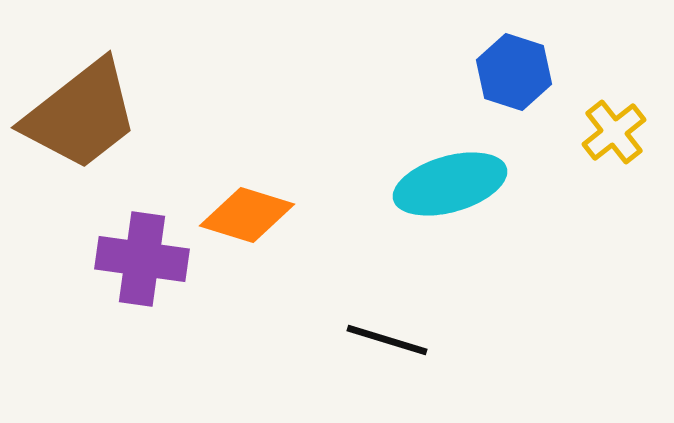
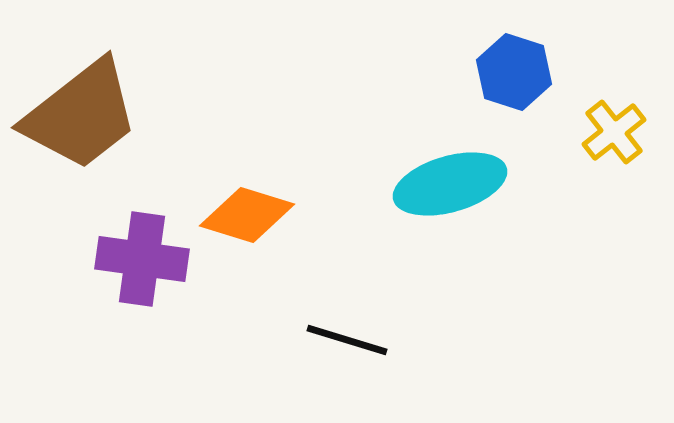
black line: moved 40 px left
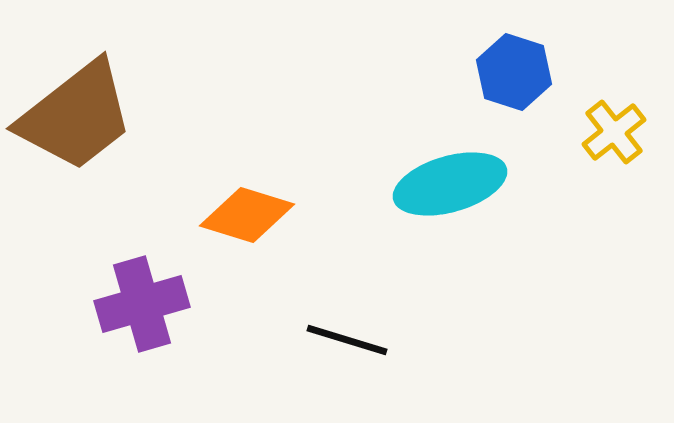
brown trapezoid: moved 5 px left, 1 px down
purple cross: moved 45 px down; rotated 24 degrees counterclockwise
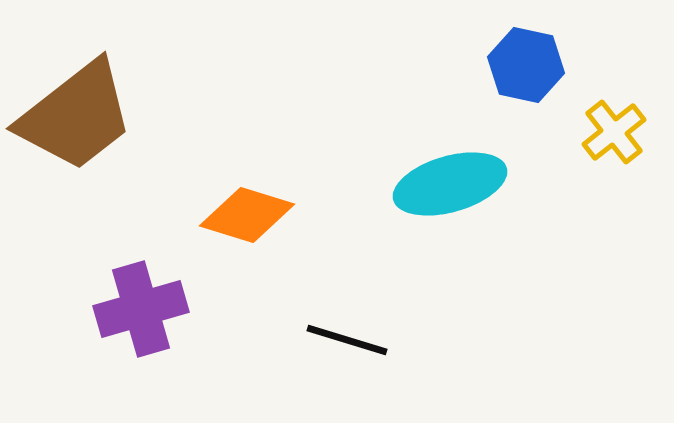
blue hexagon: moved 12 px right, 7 px up; rotated 6 degrees counterclockwise
purple cross: moved 1 px left, 5 px down
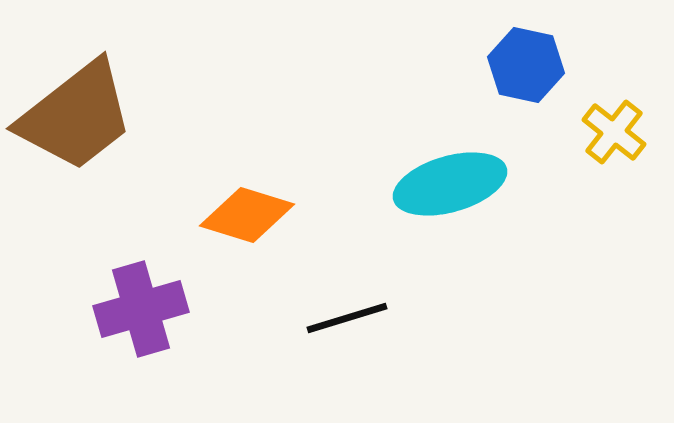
yellow cross: rotated 14 degrees counterclockwise
black line: moved 22 px up; rotated 34 degrees counterclockwise
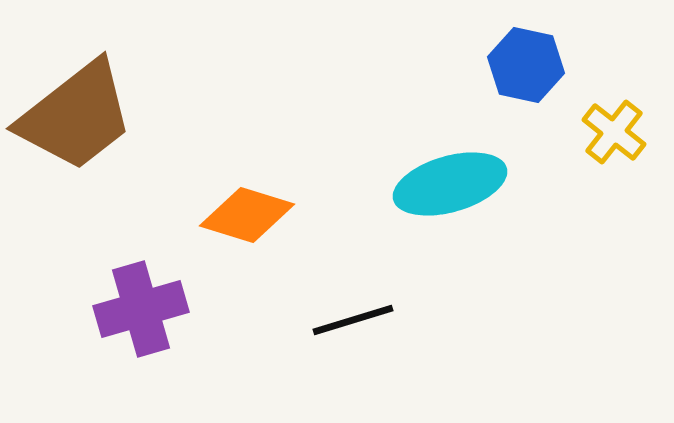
black line: moved 6 px right, 2 px down
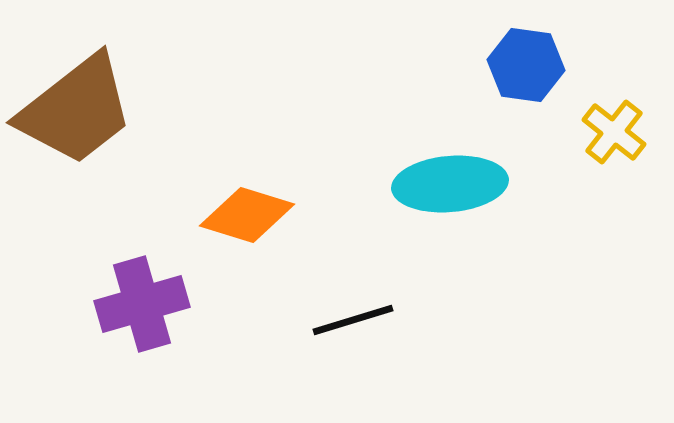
blue hexagon: rotated 4 degrees counterclockwise
brown trapezoid: moved 6 px up
cyan ellipse: rotated 11 degrees clockwise
purple cross: moved 1 px right, 5 px up
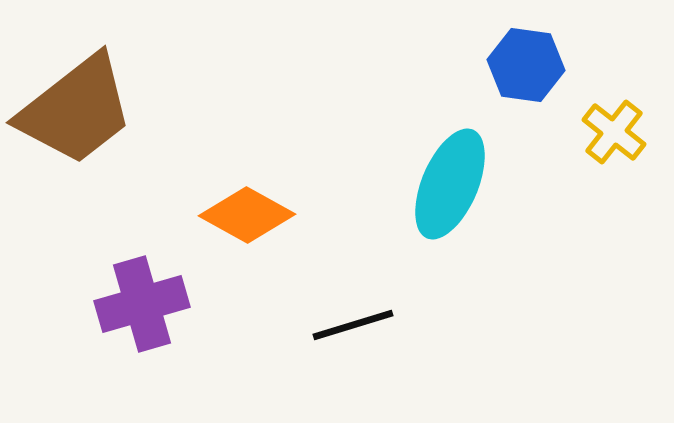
cyan ellipse: rotated 62 degrees counterclockwise
orange diamond: rotated 12 degrees clockwise
black line: moved 5 px down
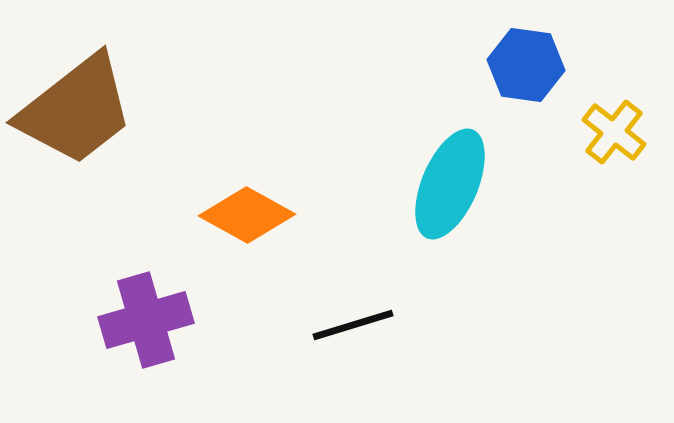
purple cross: moved 4 px right, 16 px down
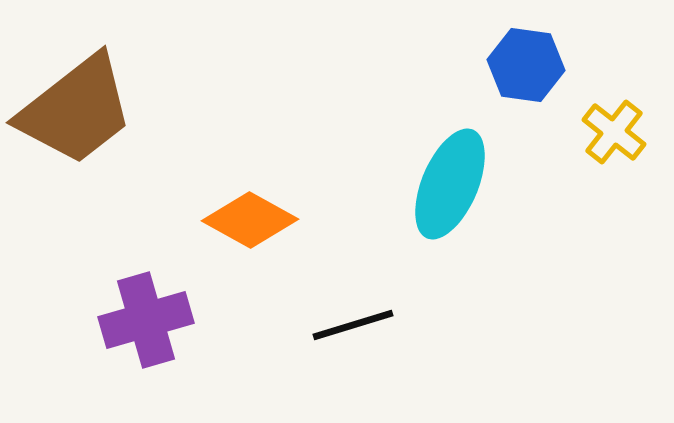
orange diamond: moved 3 px right, 5 px down
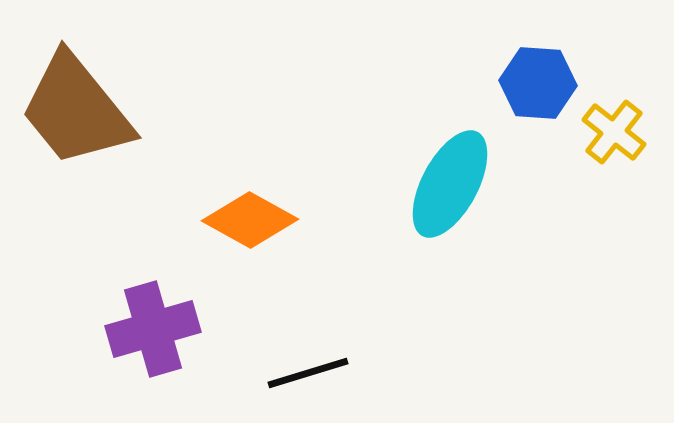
blue hexagon: moved 12 px right, 18 px down; rotated 4 degrees counterclockwise
brown trapezoid: rotated 89 degrees clockwise
cyan ellipse: rotated 5 degrees clockwise
purple cross: moved 7 px right, 9 px down
black line: moved 45 px left, 48 px down
